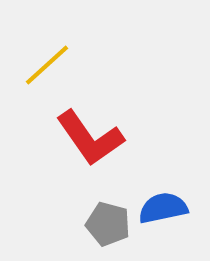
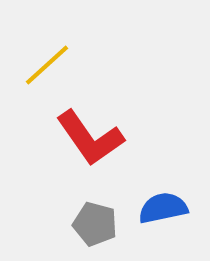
gray pentagon: moved 13 px left
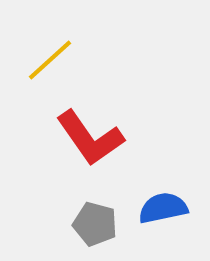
yellow line: moved 3 px right, 5 px up
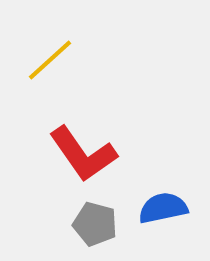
red L-shape: moved 7 px left, 16 px down
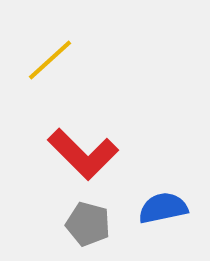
red L-shape: rotated 10 degrees counterclockwise
gray pentagon: moved 7 px left
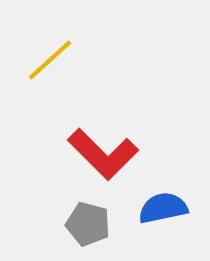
red L-shape: moved 20 px right
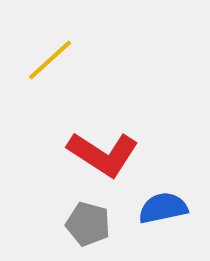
red L-shape: rotated 12 degrees counterclockwise
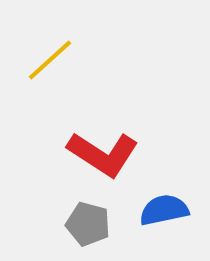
blue semicircle: moved 1 px right, 2 px down
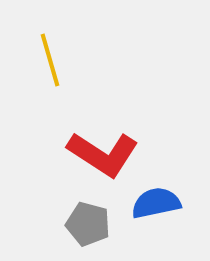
yellow line: rotated 64 degrees counterclockwise
blue semicircle: moved 8 px left, 7 px up
